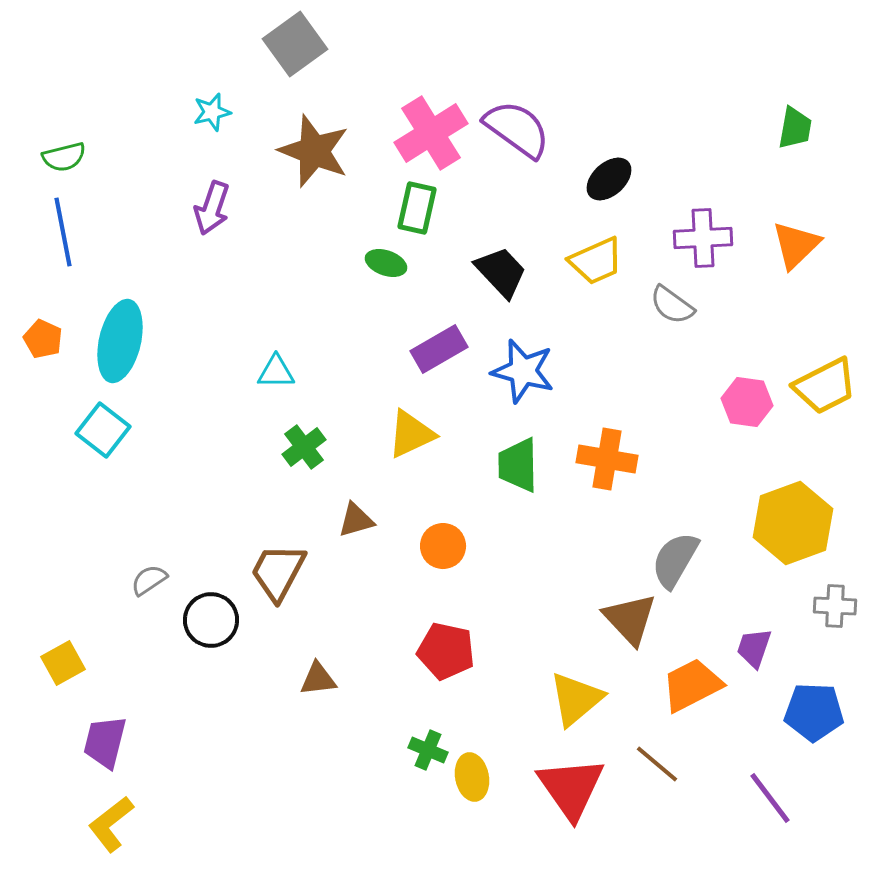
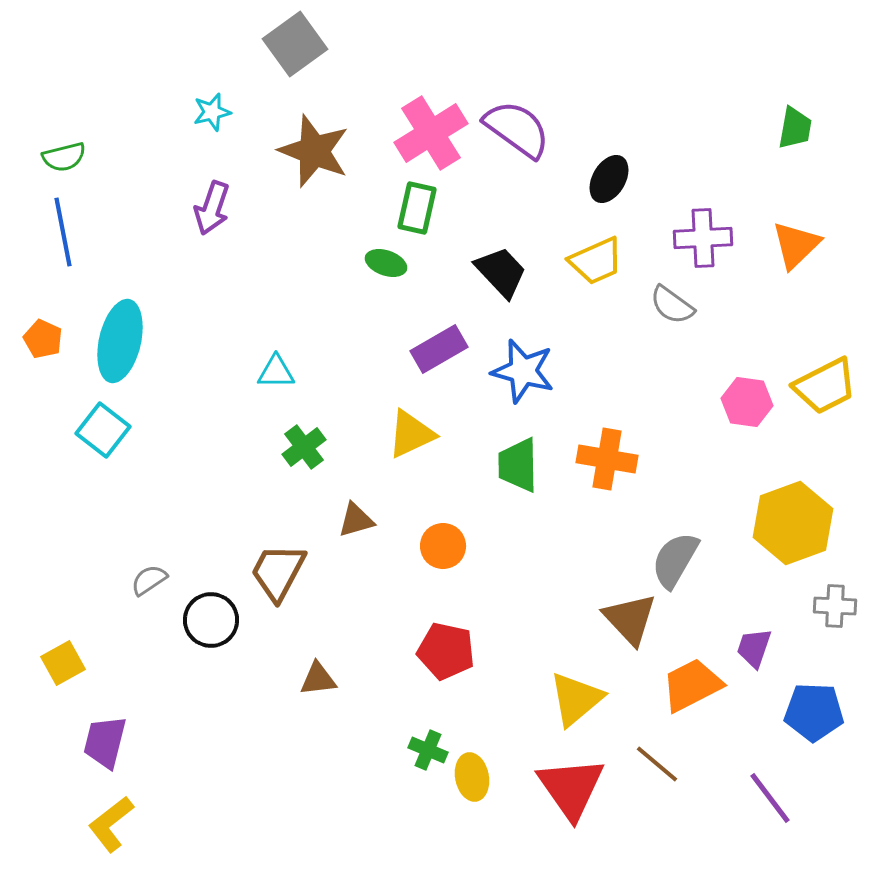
black ellipse at (609, 179): rotated 18 degrees counterclockwise
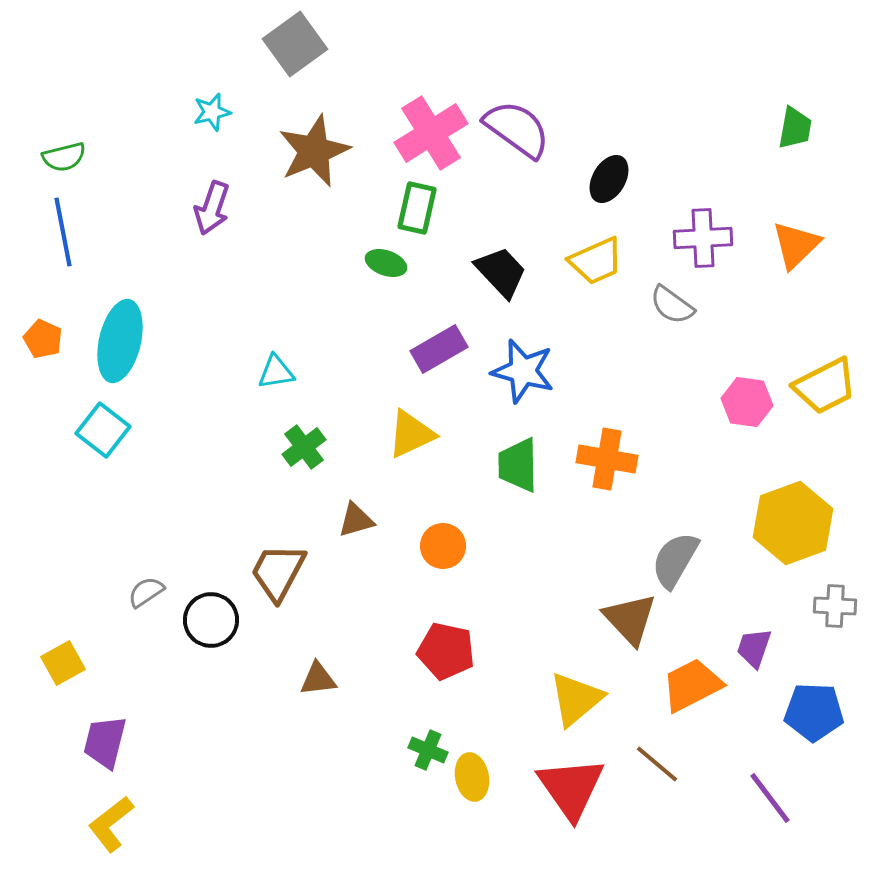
brown star at (314, 151): rotated 28 degrees clockwise
cyan triangle at (276, 372): rotated 9 degrees counterclockwise
gray semicircle at (149, 580): moved 3 px left, 12 px down
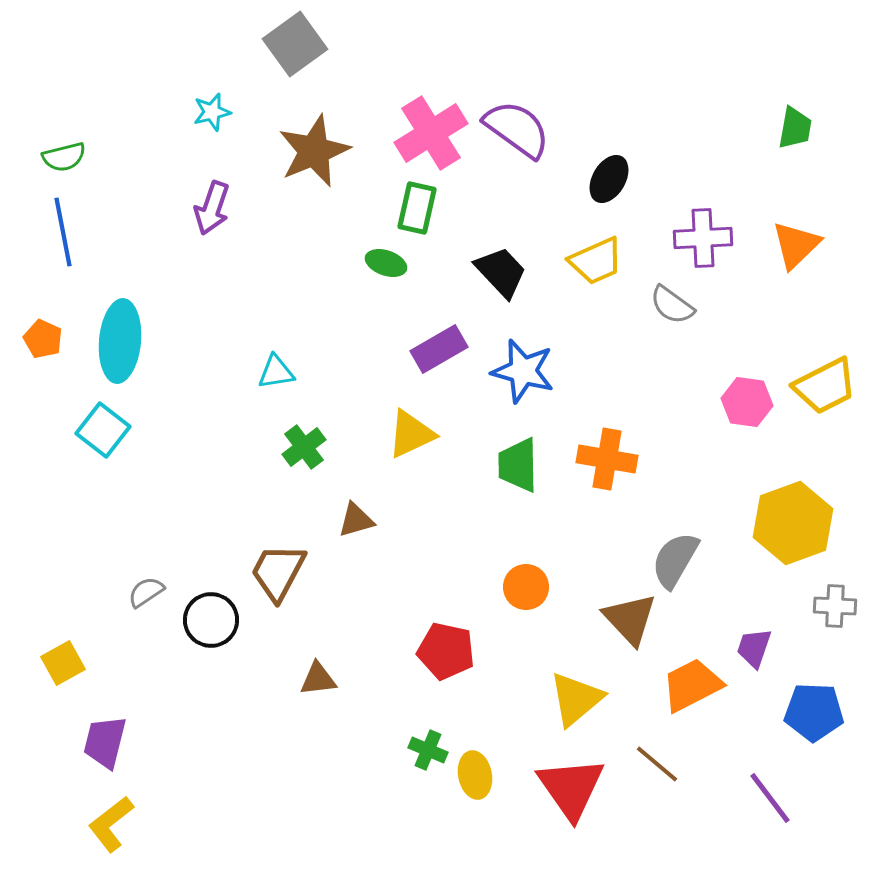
cyan ellipse at (120, 341): rotated 8 degrees counterclockwise
orange circle at (443, 546): moved 83 px right, 41 px down
yellow ellipse at (472, 777): moved 3 px right, 2 px up
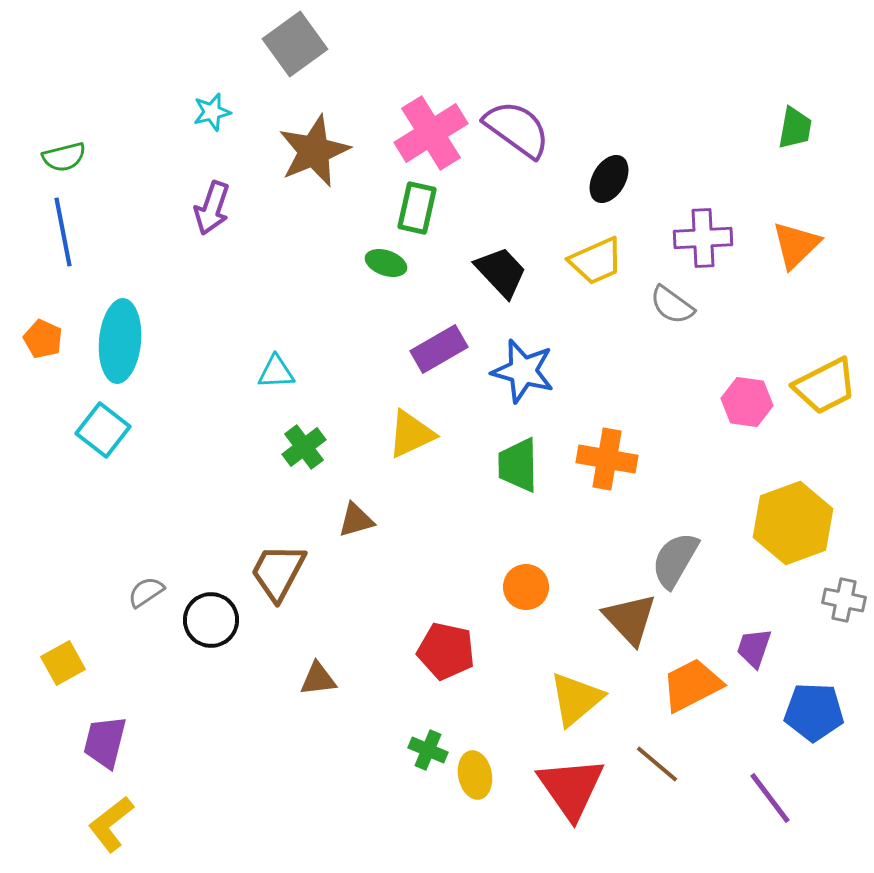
cyan triangle at (276, 372): rotated 6 degrees clockwise
gray cross at (835, 606): moved 9 px right, 6 px up; rotated 9 degrees clockwise
